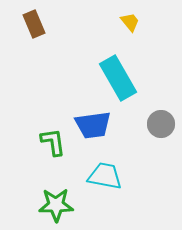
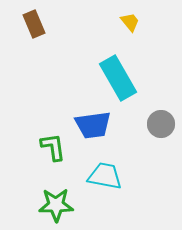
green L-shape: moved 5 px down
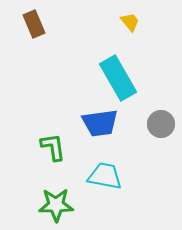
blue trapezoid: moved 7 px right, 2 px up
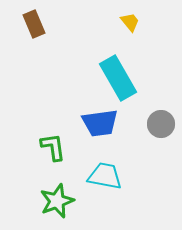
green star: moved 1 px right, 4 px up; rotated 20 degrees counterclockwise
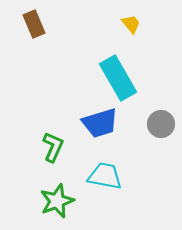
yellow trapezoid: moved 1 px right, 2 px down
blue trapezoid: rotated 9 degrees counterclockwise
green L-shape: rotated 32 degrees clockwise
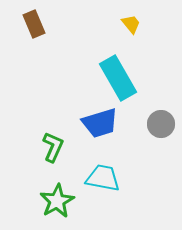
cyan trapezoid: moved 2 px left, 2 px down
green star: rotated 8 degrees counterclockwise
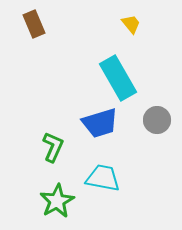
gray circle: moved 4 px left, 4 px up
